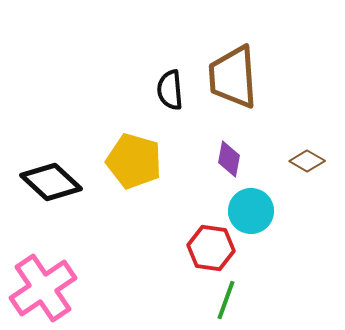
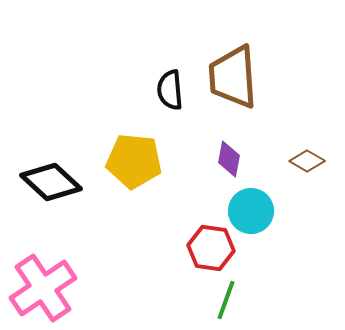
yellow pentagon: rotated 10 degrees counterclockwise
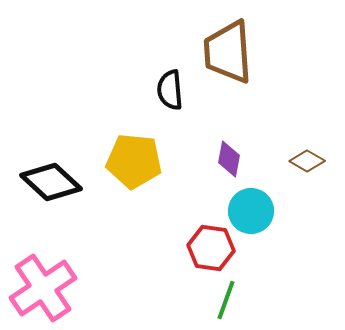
brown trapezoid: moved 5 px left, 25 px up
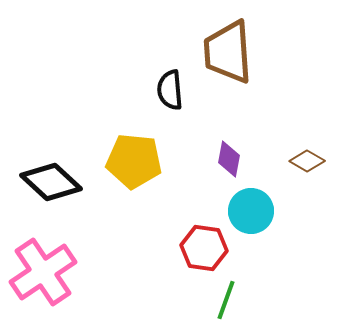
red hexagon: moved 7 px left
pink cross: moved 16 px up
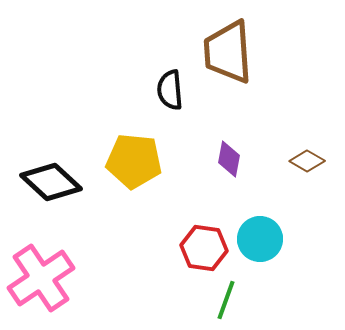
cyan circle: moved 9 px right, 28 px down
pink cross: moved 2 px left, 6 px down
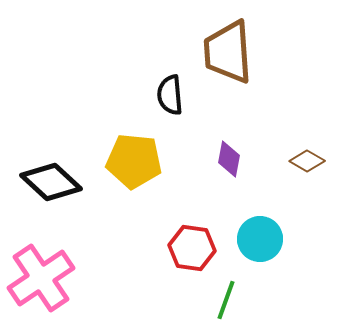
black semicircle: moved 5 px down
red hexagon: moved 12 px left
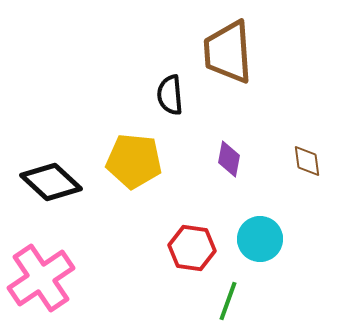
brown diamond: rotated 52 degrees clockwise
green line: moved 2 px right, 1 px down
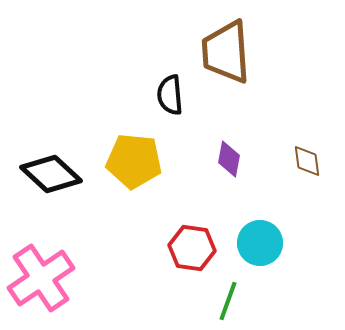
brown trapezoid: moved 2 px left
black diamond: moved 8 px up
cyan circle: moved 4 px down
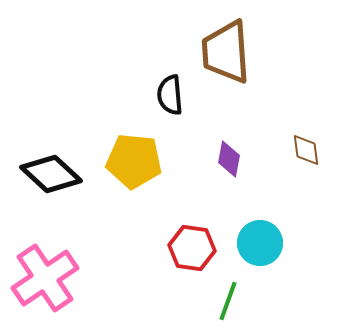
brown diamond: moved 1 px left, 11 px up
pink cross: moved 4 px right
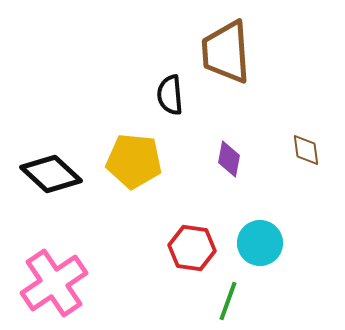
pink cross: moved 9 px right, 5 px down
